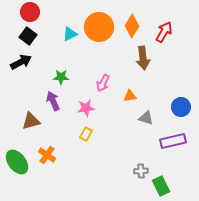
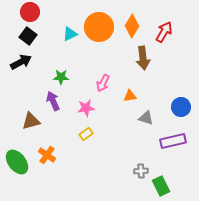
yellow rectangle: rotated 24 degrees clockwise
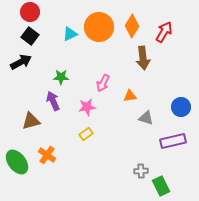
black square: moved 2 px right
pink star: moved 1 px right, 1 px up
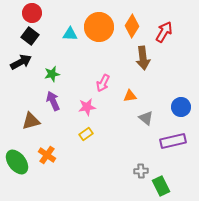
red circle: moved 2 px right, 1 px down
cyan triangle: rotated 28 degrees clockwise
green star: moved 9 px left, 3 px up; rotated 14 degrees counterclockwise
gray triangle: rotated 21 degrees clockwise
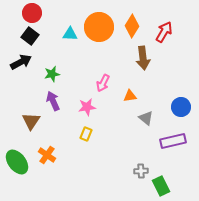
brown triangle: rotated 42 degrees counterclockwise
yellow rectangle: rotated 32 degrees counterclockwise
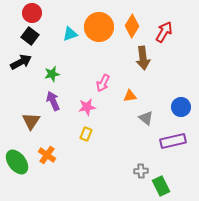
cyan triangle: rotated 21 degrees counterclockwise
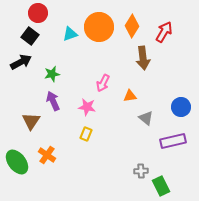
red circle: moved 6 px right
pink star: rotated 18 degrees clockwise
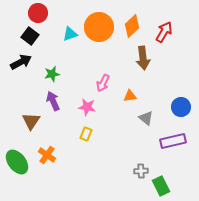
orange diamond: rotated 15 degrees clockwise
